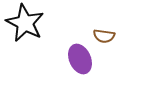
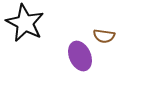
purple ellipse: moved 3 px up
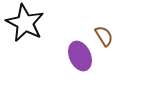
brown semicircle: rotated 130 degrees counterclockwise
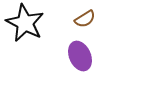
brown semicircle: moved 19 px left, 17 px up; rotated 90 degrees clockwise
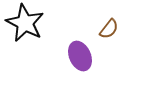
brown semicircle: moved 24 px right, 10 px down; rotated 20 degrees counterclockwise
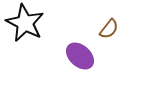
purple ellipse: rotated 24 degrees counterclockwise
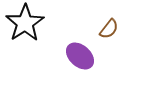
black star: rotated 12 degrees clockwise
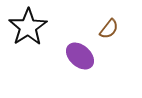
black star: moved 3 px right, 4 px down
